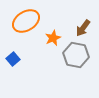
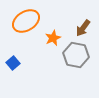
blue square: moved 4 px down
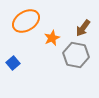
orange star: moved 1 px left
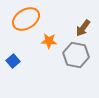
orange ellipse: moved 2 px up
orange star: moved 3 px left, 3 px down; rotated 28 degrees clockwise
blue square: moved 2 px up
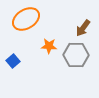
orange star: moved 5 px down
gray hexagon: rotated 10 degrees counterclockwise
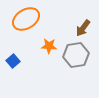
gray hexagon: rotated 10 degrees counterclockwise
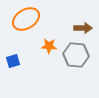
brown arrow: rotated 126 degrees counterclockwise
gray hexagon: rotated 15 degrees clockwise
blue square: rotated 24 degrees clockwise
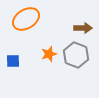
orange star: moved 8 px down; rotated 21 degrees counterclockwise
gray hexagon: rotated 15 degrees clockwise
blue square: rotated 16 degrees clockwise
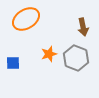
brown arrow: moved 1 px up; rotated 78 degrees clockwise
gray hexagon: moved 3 px down
blue square: moved 2 px down
